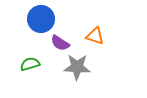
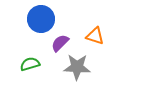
purple semicircle: rotated 102 degrees clockwise
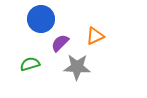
orange triangle: rotated 42 degrees counterclockwise
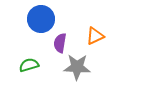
purple semicircle: rotated 36 degrees counterclockwise
green semicircle: moved 1 px left, 1 px down
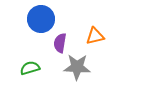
orange triangle: rotated 12 degrees clockwise
green semicircle: moved 1 px right, 3 px down
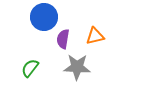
blue circle: moved 3 px right, 2 px up
purple semicircle: moved 3 px right, 4 px up
green semicircle: rotated 36 degrees counterclockwise
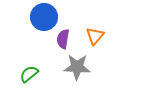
orange triangle: rotated 36 degrees counterclockwise
green semicircle: moved 1 px left, 6 px down; rotated 12 degrees clockwise
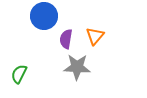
blue circle: moved 1 px up
purple semicircle: moved 3 px right
green semicircle: moved 10 px left; rotated 24 degrees counterclockwise
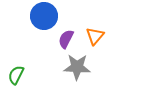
purple semicircle: rotated 18 degrees clockwise
green semicircle: moved 3 px left, 1 px down
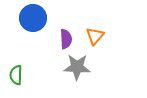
blue circle: moved 11 px left, 2 px down
purple semicircle: rotated 150 degrees clockwise
green semicircle: rotated 24 degrees counterclockwise
